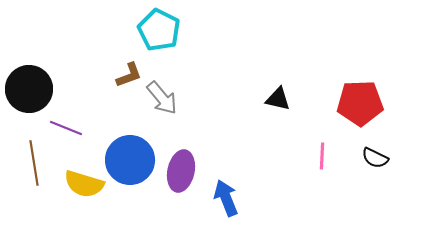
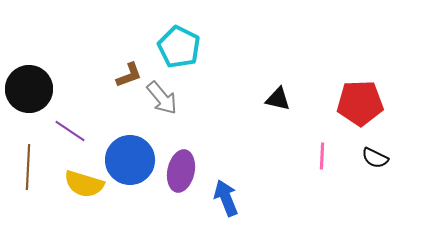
cyan pentagon: moved 20 px right, 17 px down
purple line: moved 4 px right, 3 px down; rotated 12 degrees clockwise
brown line: moved 6 px left, 4 px down; rotated 12 degrees clockwise
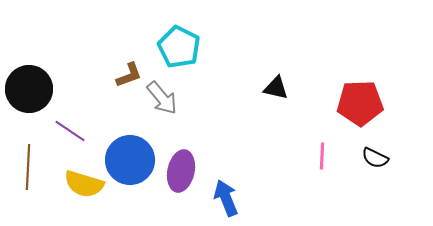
black triangle: moved 2 px left, 11 px up
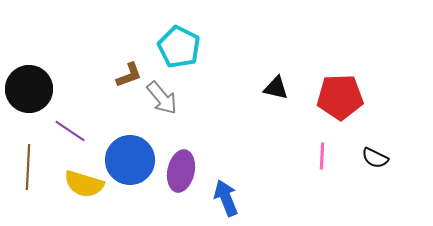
red pentagon: moved 20 px left, 6 px up
